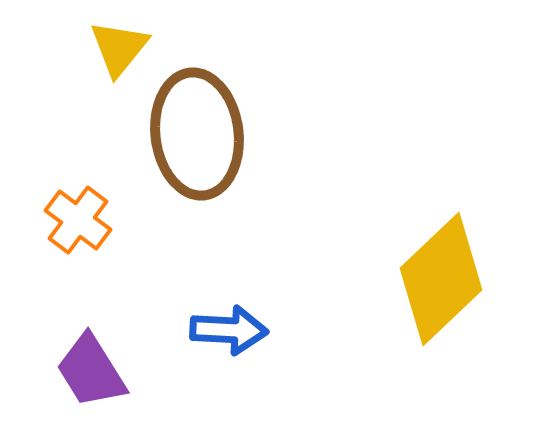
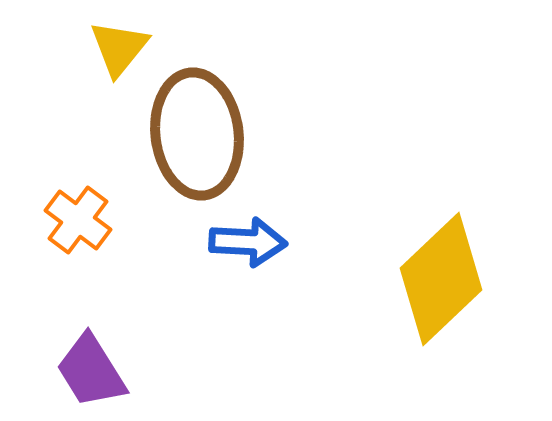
blue arrow: moved 19 px right, 88 px up
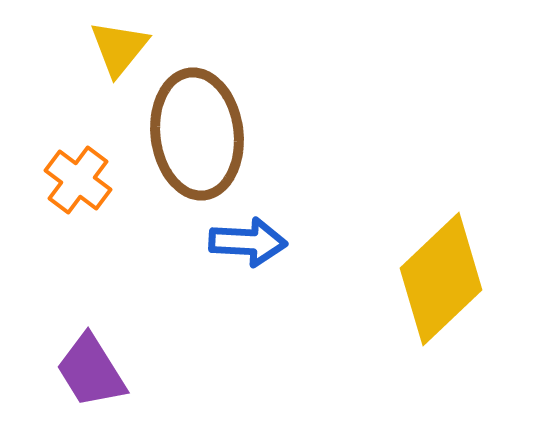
orange cross: moved 40 px up
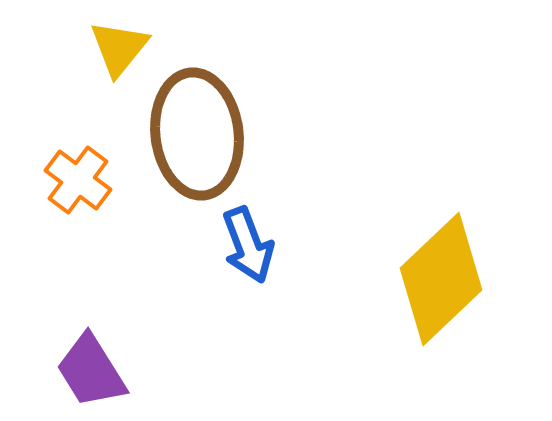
blue arrow: moved 3 px down; rotated 66 degrees clockwise
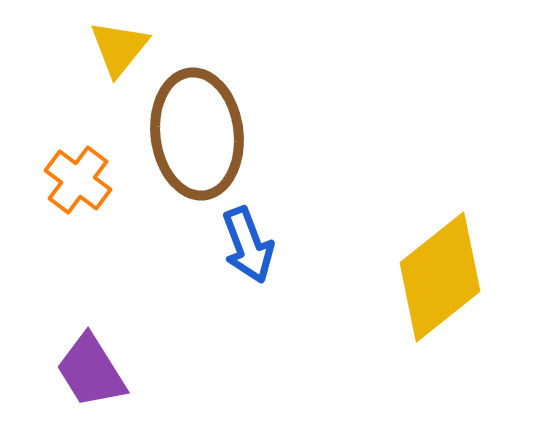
yellow diamond: moved 1 px left, 2 px up; rotated 5 degrees clockwise
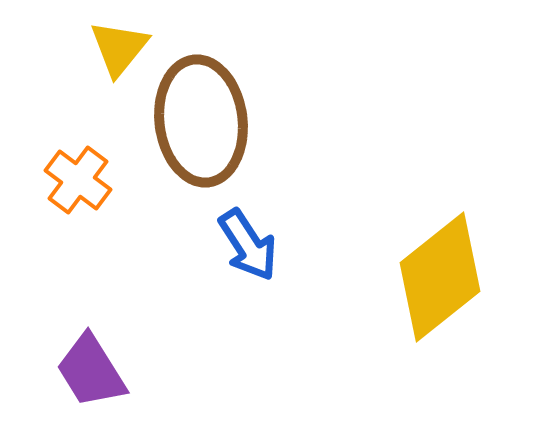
brown ellipse: moved 4 px right, 13 px up
blue arrow: rotated 12 degrees counterclockwise
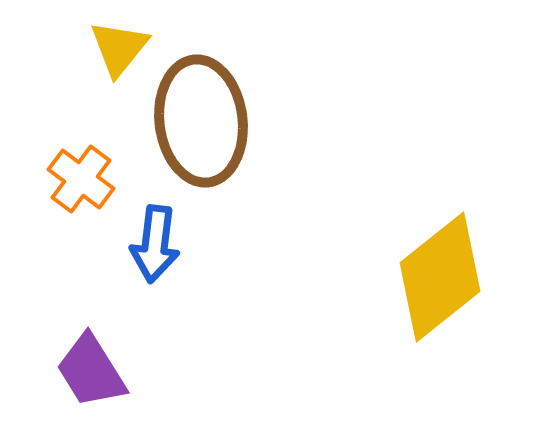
orange cross: moved 3 px right, 1 px up
blue arrow: moved 93 px left, 1 px up; rotated 40 degrees clockwise
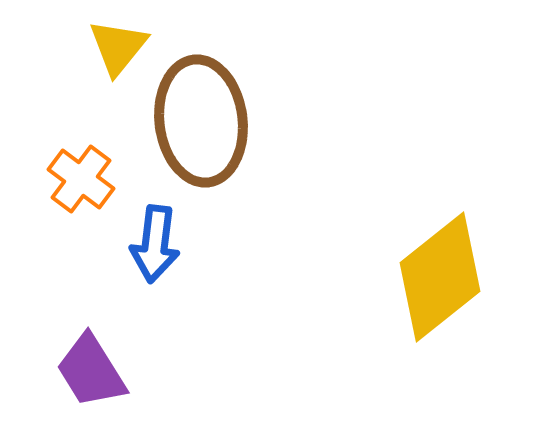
yellow triangle: moved 1 px left, 1 px up
